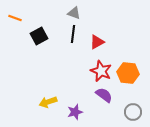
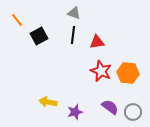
orange line: moved 2 px right, 2 px down; rotated 32 degrees clockwise
black line: moved 1 px down
red triangle: rotated 21 degrees clockwise
purple semicircle: moved 6 px right, 12 px down
yellow arrow: rotated 30 degrees clockwise
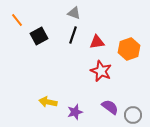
black line: rotated 12 degrees clockwise
orange hexagon: moved 1 px right, 24 px up; rotated 25 degrees counterclockwise
gray circle: moved 3 px down
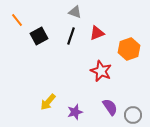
gray triangle: moved 1 px right, 1 px up
black line: moved 2 px left, 1 px down
red triangle: moved 9 px up; rotated 14 degrees counterclockwise
yellow arrow: rotated 60 degrees counterclockwise
purple semicircle: rotated 18 degrees clockwise
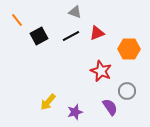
black line: rotated 42 degrees clockwise
orange hexagon: rotated 20 degrees clockwise
gray circle: moved 6 px left, 24 px up
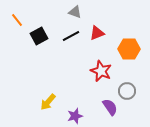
purple star: moved 4 px down
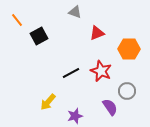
black line: moved 37 px down
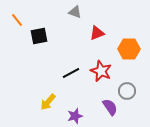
black square: rotated 18 degrees clockwise
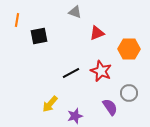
orange line: rotated 48 degrees clockwise
gray circle: moved 2 px right, 2 px down
yellow arrow: moved 2 px right, 2 px down
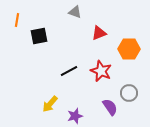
red triangle: moved 2 px right
black line: moved 2 px left, 2 px up
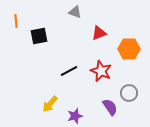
orange line: moved 1 px left, 1 px down; rotated 16 degrees counterclockwise
